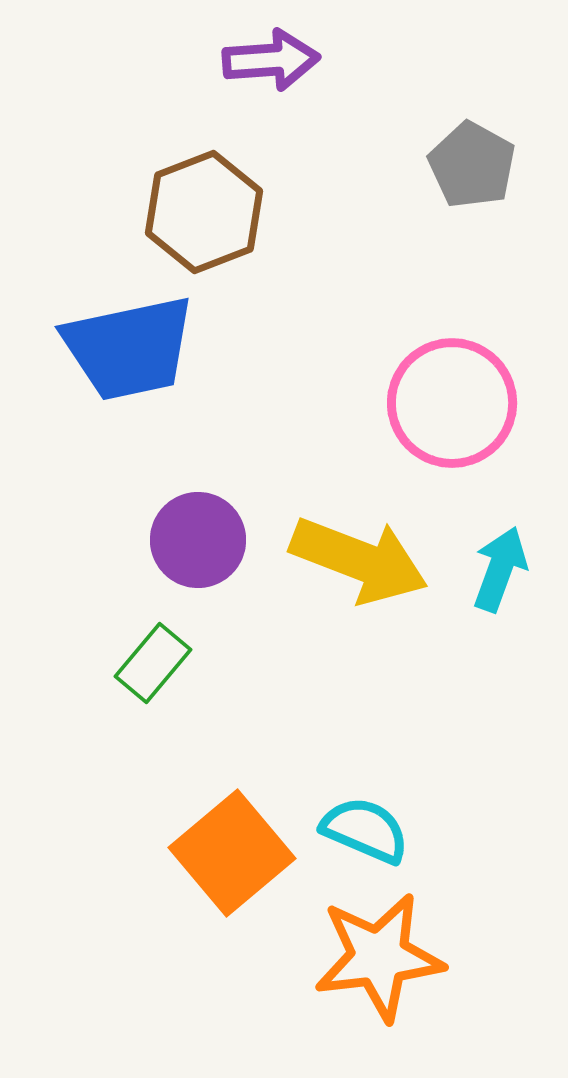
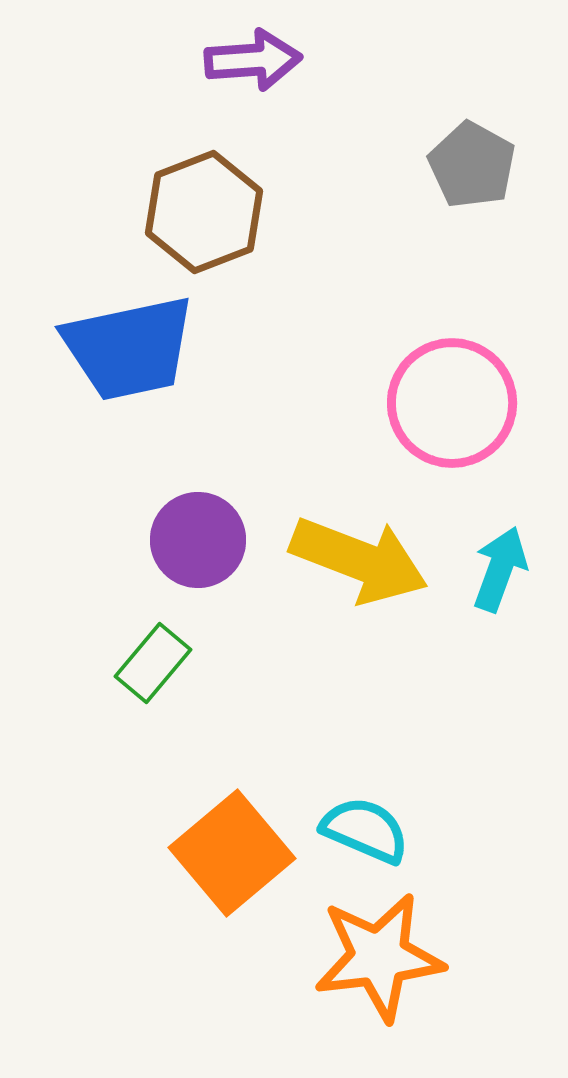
purple arrow: moved 18 px left
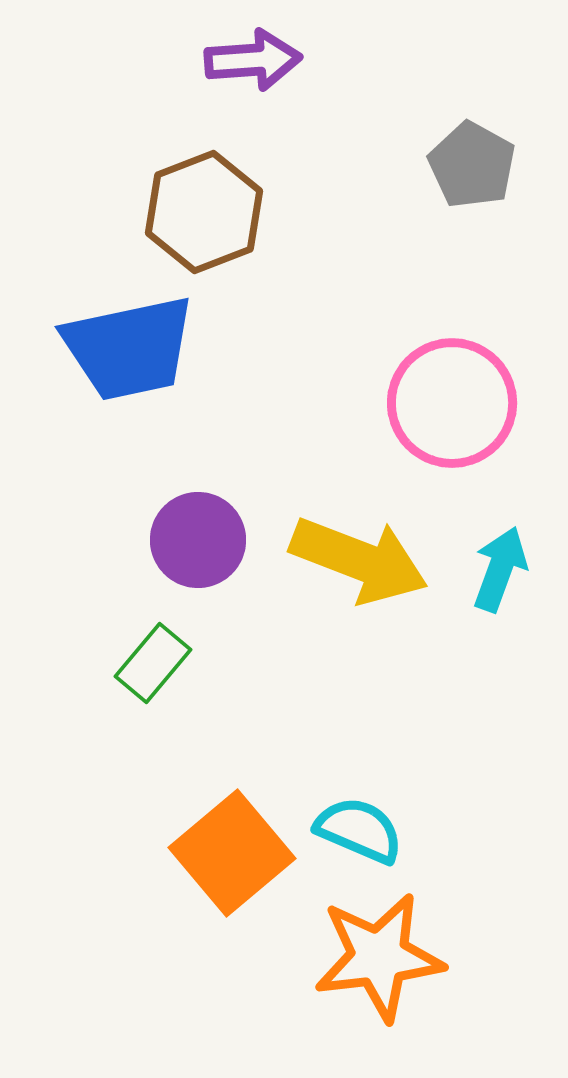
cyan semicircle: moved 6 px left
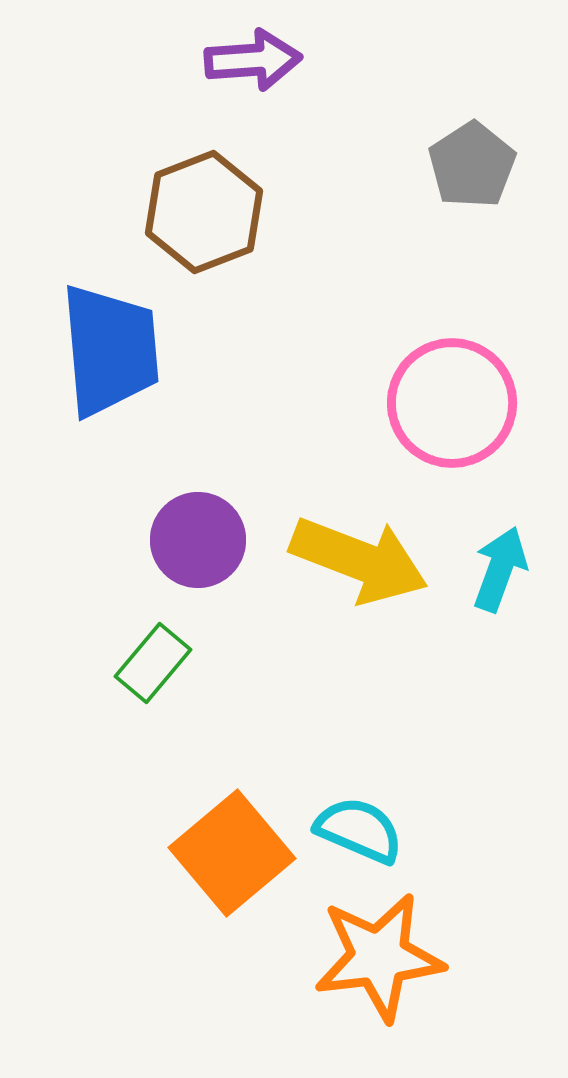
gray pentagon: rotated 10 degrees clockwise
blue trapezoid: moved 19 px left, 2 px down; rotated 83 degrees counterclockwise
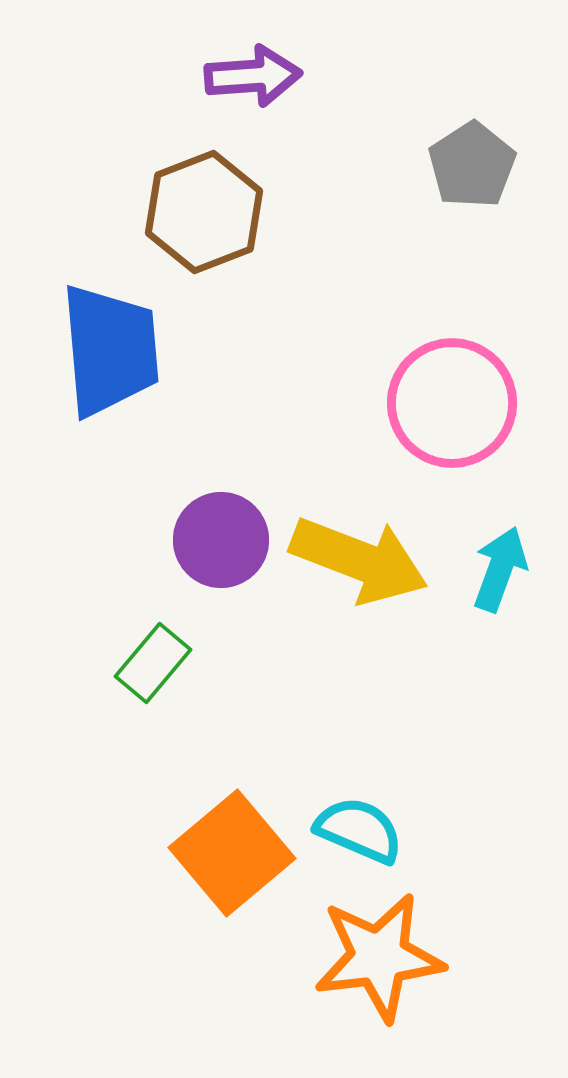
purple arrow: moved 16 px down
purple circle: moved 23 px right
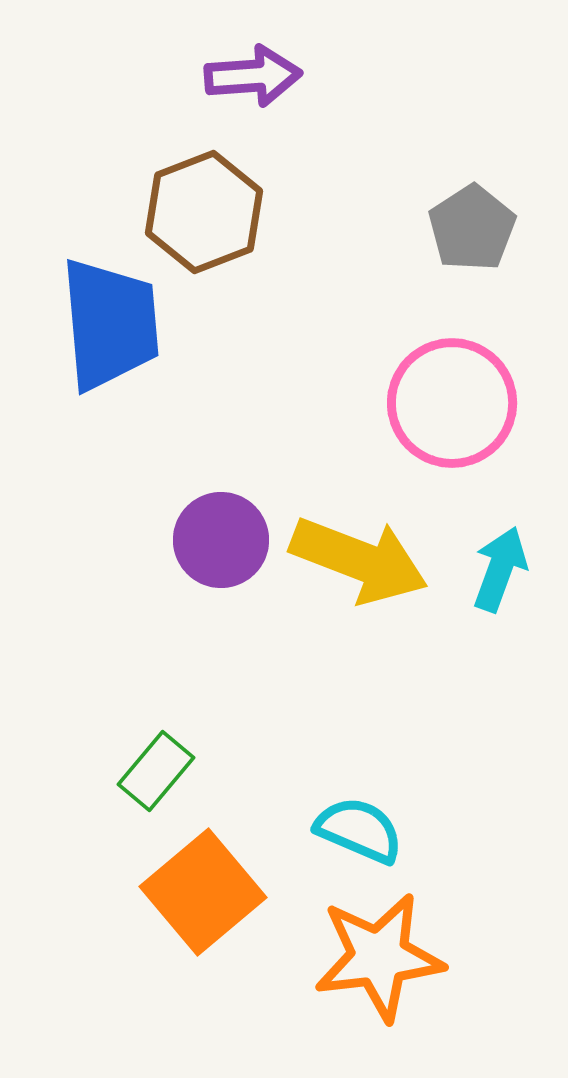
gray pentagon: moved 63 px down
blue trapezoid: moved 26 px up
green rectangle: moved 3 px right, 108 px down
orange square: moved 29 px left, 39 px down
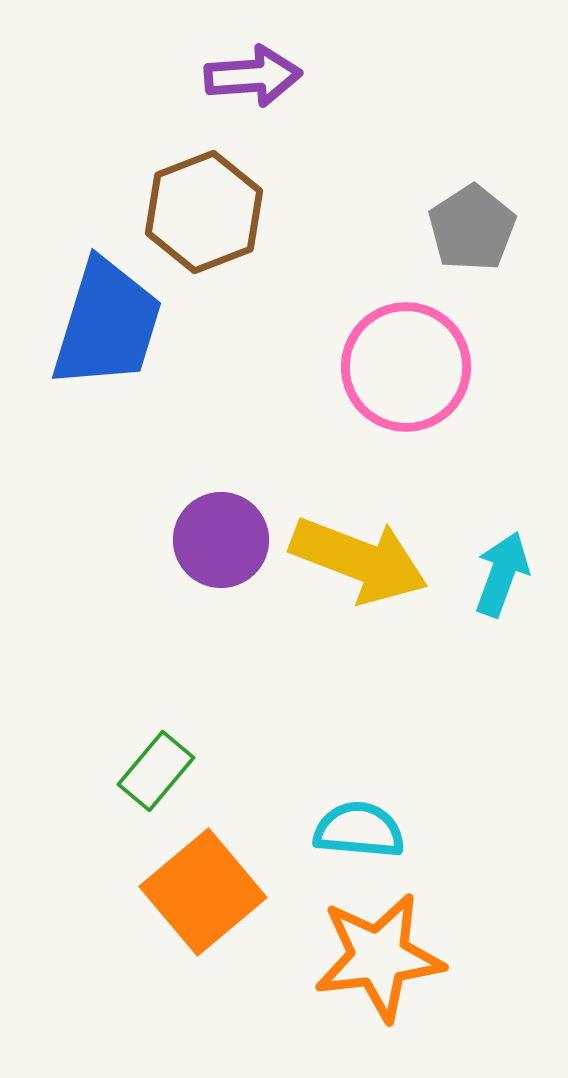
blue trapezoid: moved 3 px left; rotated 22 degrees clockwise
pink circle: moved 46 px left, 36 px up
cyan arrow: moved 2 px right, 5 px down
cyan semicircle: rotated 18 degrees counterclockwise
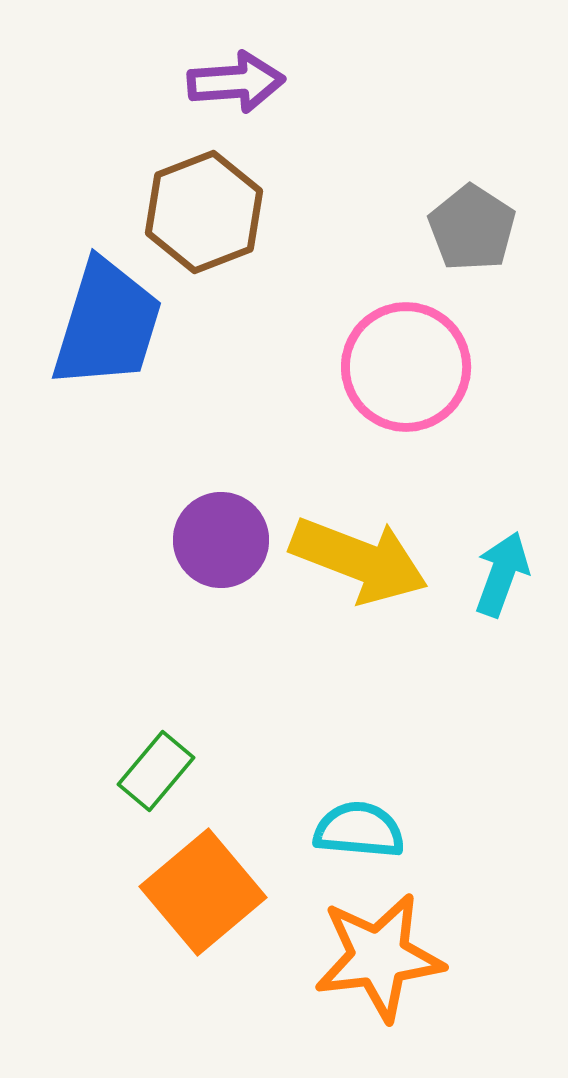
purple arrow: moved 17 px left, 6 px down
gray pentagon: rotated 6 degrees counterclockwise
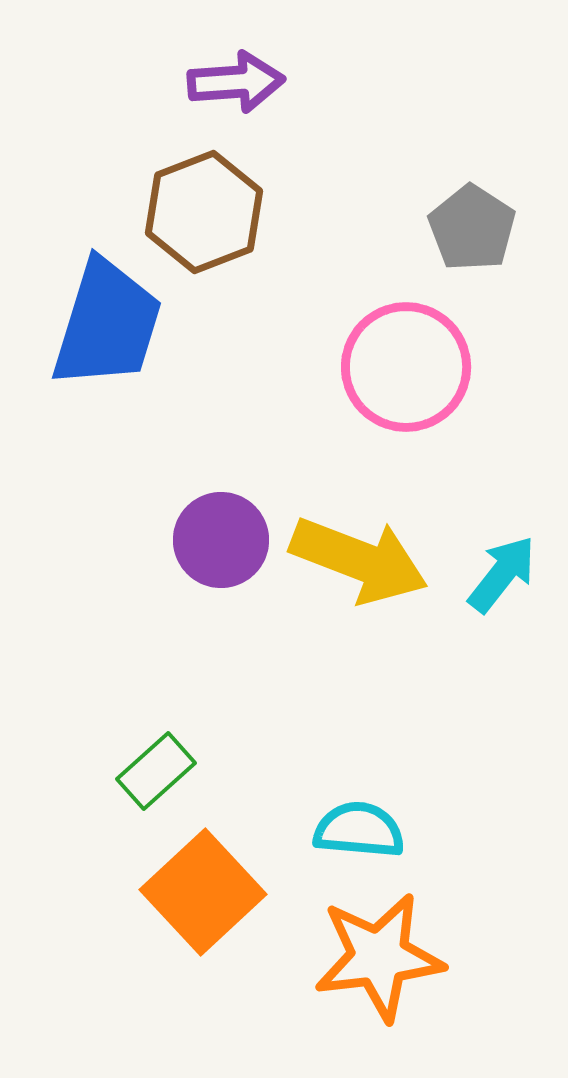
cyan arrow: rotated 18 degrees clockwise
green rectangle: rotated 8 degrees clockwise
orange square: rotated 3 degrees counterclockwise
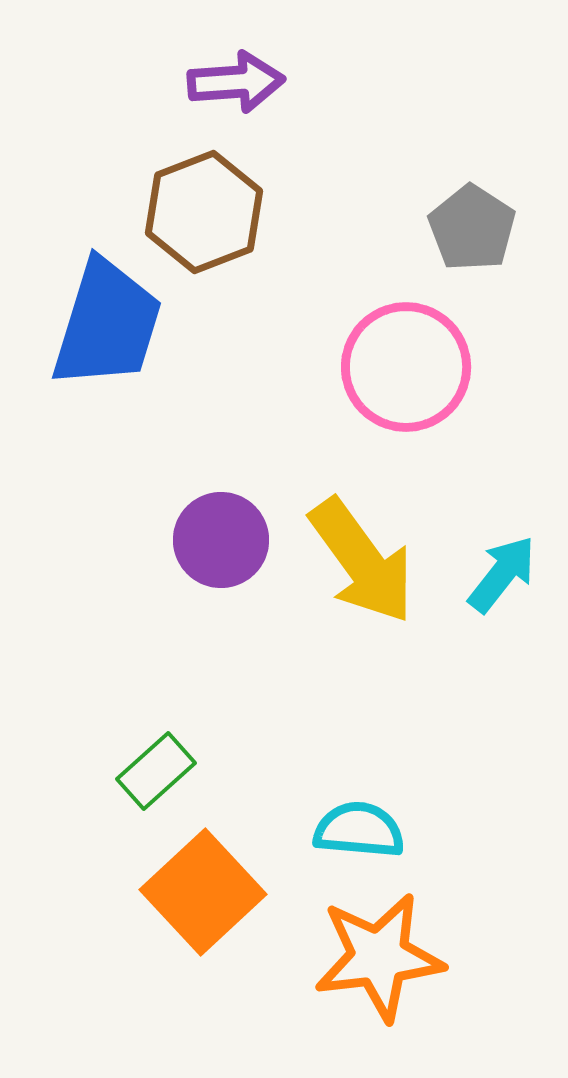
yellow arrow: moved 3 px right, 1 px down; rotated 33 degrees clockwise
